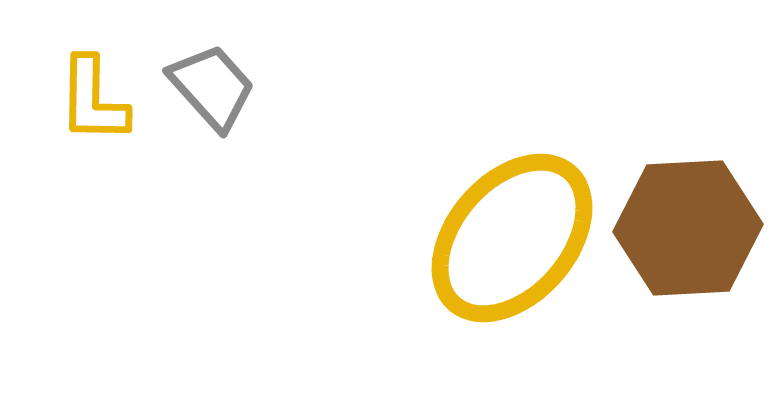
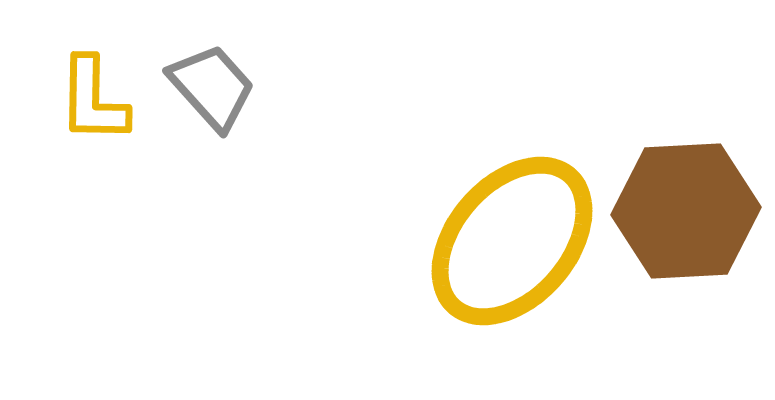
brown hexagon: moved 2 px left, 17 px up
yellow ellipse: moved 3 px down
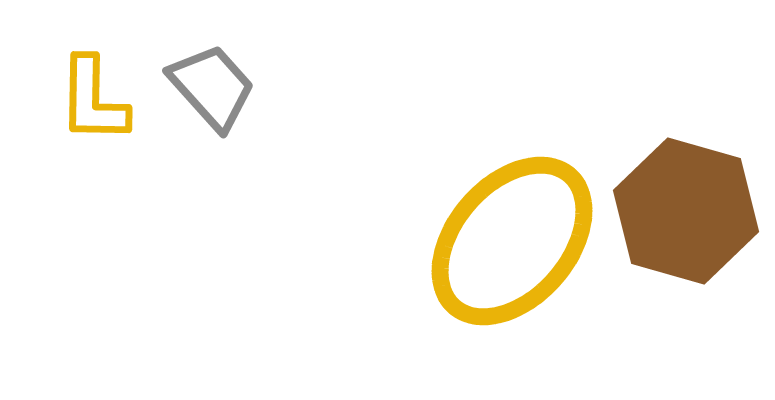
brown hexagon: rotated 19 degrees clockwise
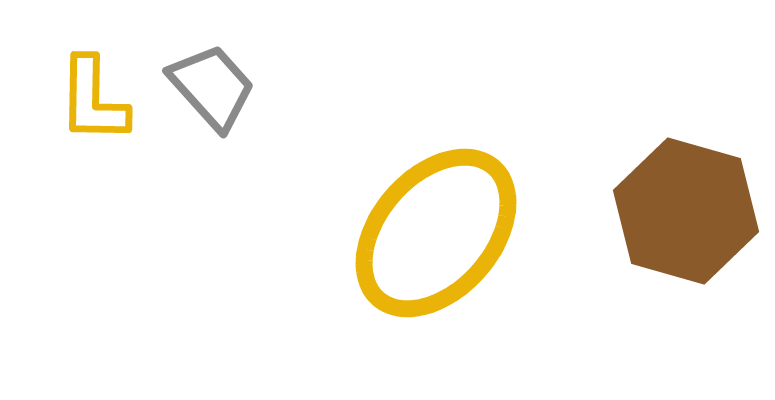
yellow ellipse: moved 76 px left, 8 px up
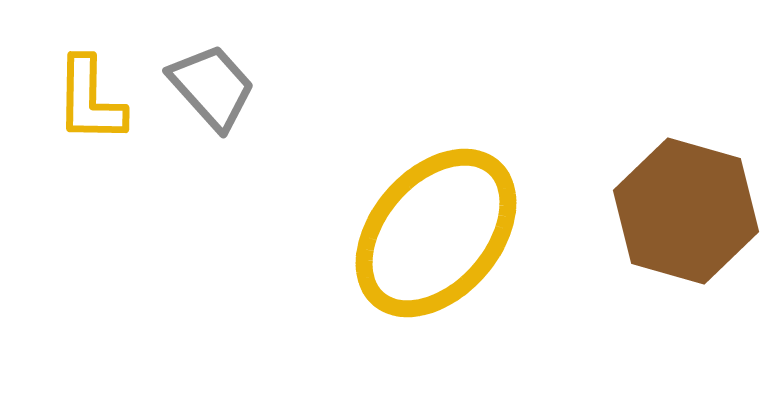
yellow L-shape: moved 3 px left
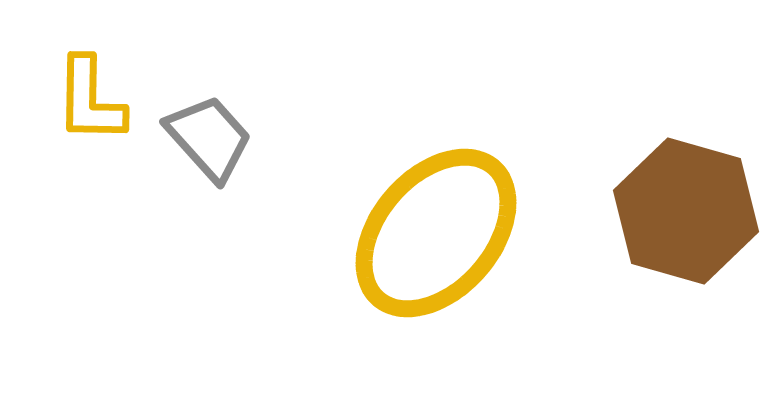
gray trapezoid: moved 3 px left, 51 px down
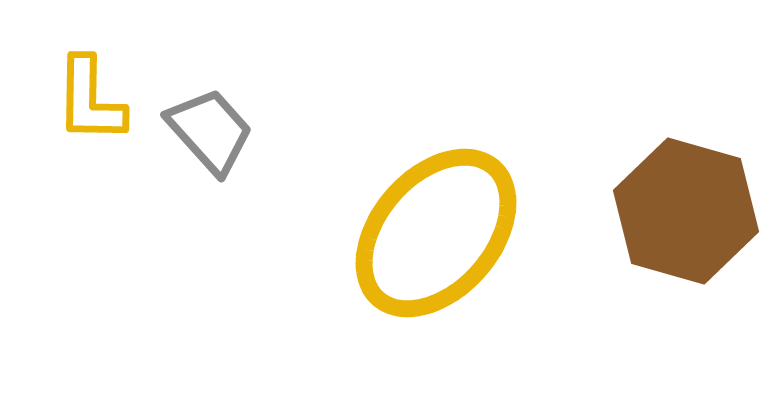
gray trapezoid: moved 1 px right, 7 px up
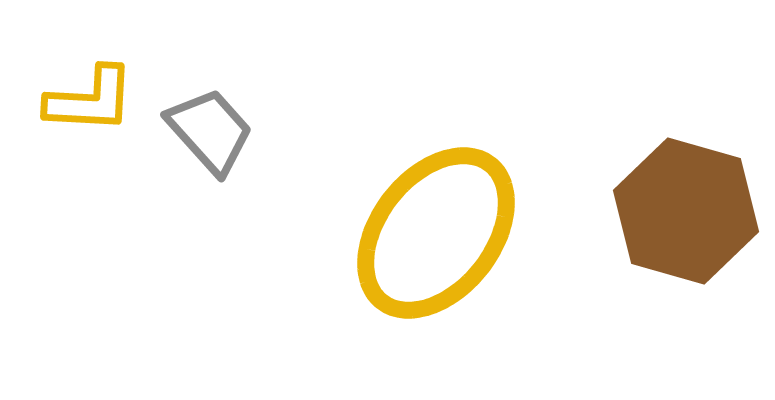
yellow L-shape: rotated 88 degrees counterclockwise
yellow ellipse: rotated 3 degrees counterclockwise
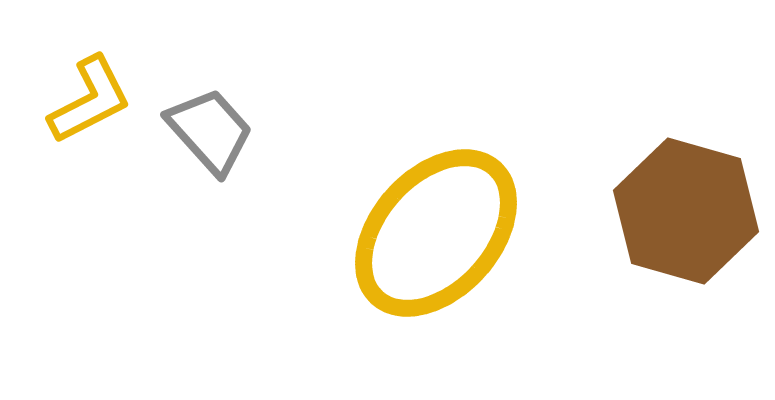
yellow L-shape: rotated 30 degrees counterclockwise
yellow ellipse: rotated 4 degrees clockwise
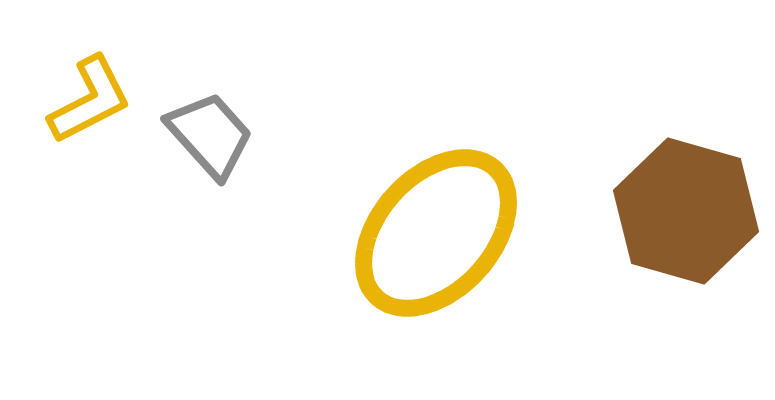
gray trapezoid: moved 4 px down
